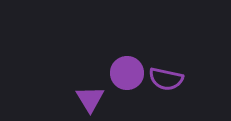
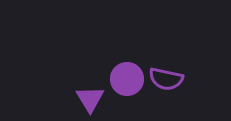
purple circle: moved 6 px down
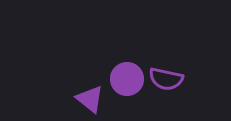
purple triangle: rotated 20 degrees counterclockwise
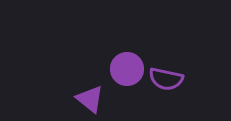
purple circle: moved 10 px up
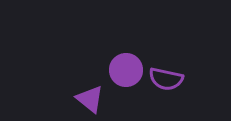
purple circle: moved 1 px left, 1 px down
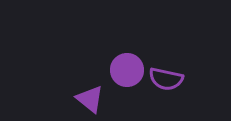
purple circle: moved 1 px right
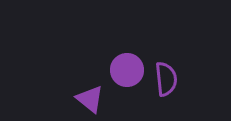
purple semicircle: rotated 108 degrees counterclockwise
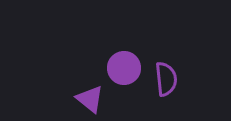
purple circle: moved 3 px left, 2 px up
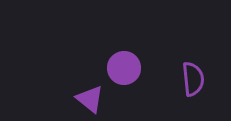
purple semicircle: moved 27 px right
